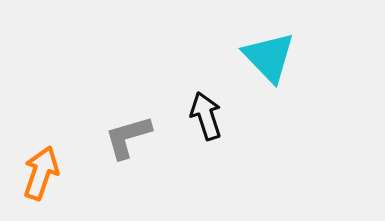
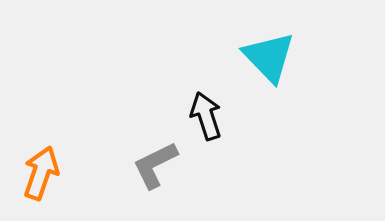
gray L-shape: moved 27 px right, 28 px down; rotated 10 degrees counterclockwise
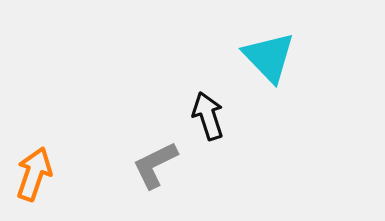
black arrow: moved 2 px right
orange arrow: moved 7 px left, 1 px down
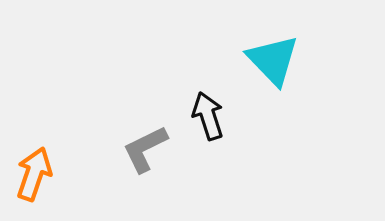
cyan triangle: moved 4 px right, 3 px down
gray L-shape: moved 10 px left, 16 px up
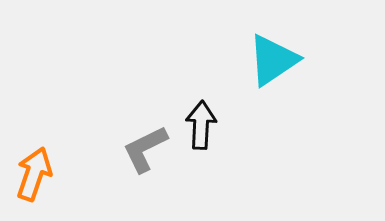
cyan triangle: rotated 40 degrees clockwise
black arrow: moved 7 px left, 9 px down; rotated 21 degrees clockwise
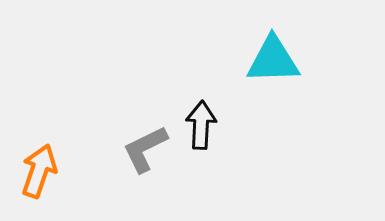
cyan triangle: rotated 32 degrees clockwise
orange arrow: moved 5 px right, 3 px up
